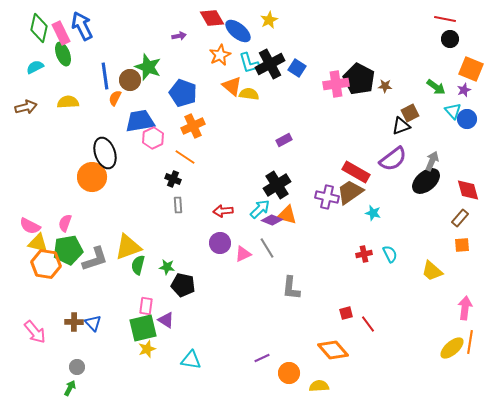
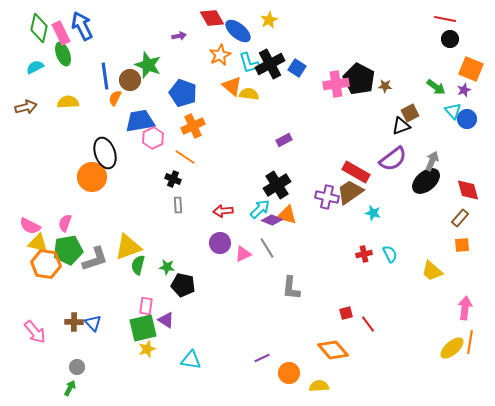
green star at (148, 67): moved 2 px up
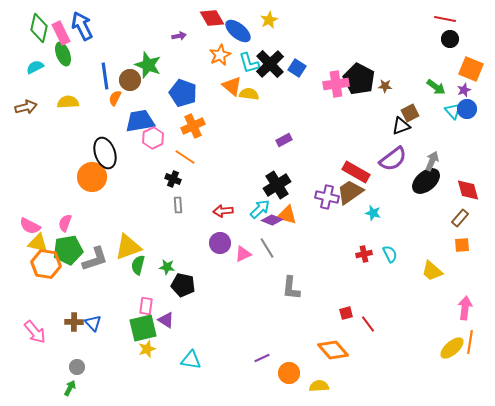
black cross at (270, 64): rotated 16 degrees counterclockwise
blue circle at (467, 119): moved 10 px up
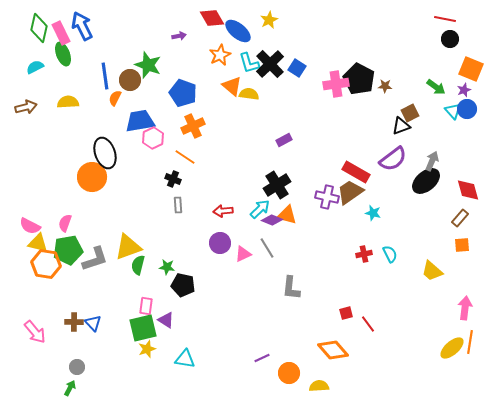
cyan triangle at (191, 360): moved 6 px left, 1 px up
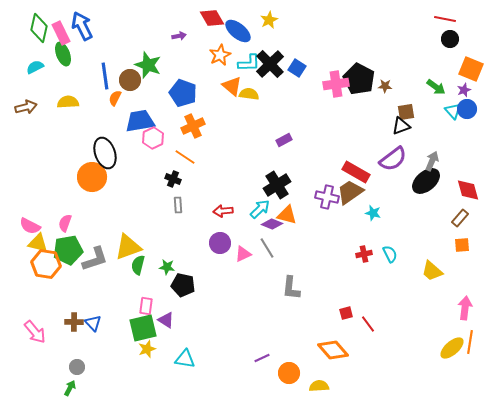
cyan L-shape at (249, 63): rotated 75 degrees counterclockwise
brown square at (410, 113): moved 4 px left, 1 px up; rotated 18 degrees clockwise
purple diamond at (272, 220): moved 4 px down
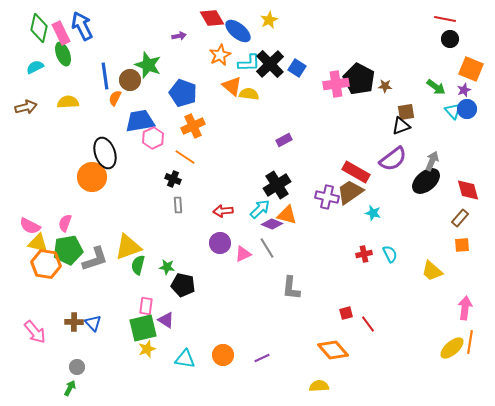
orange circle at (289, 373): moved 66 px left, 18 px up
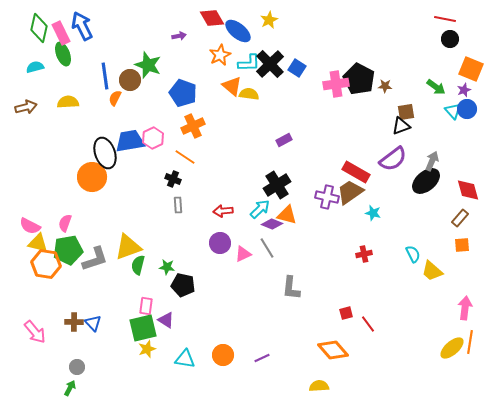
cyan semicircle at (35, 67): rotated 12 degrees clockwise
blue trapezoid at (140, 121): moved 10 px left, 20 px down
cyan semicircle at (390, 254): moved 23 px right
